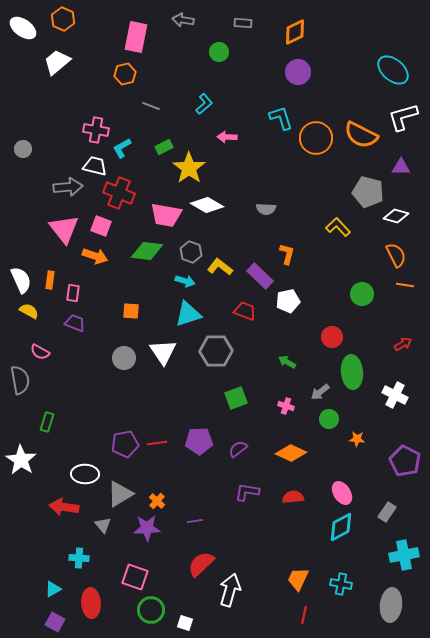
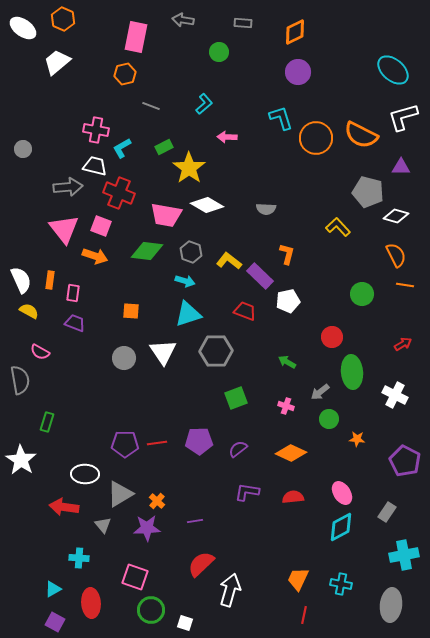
yellow L-shape at (220, 267): moved 9 px right, 6 px up
purple pentagon at (125, 444): rotated 12 degrees clockwise
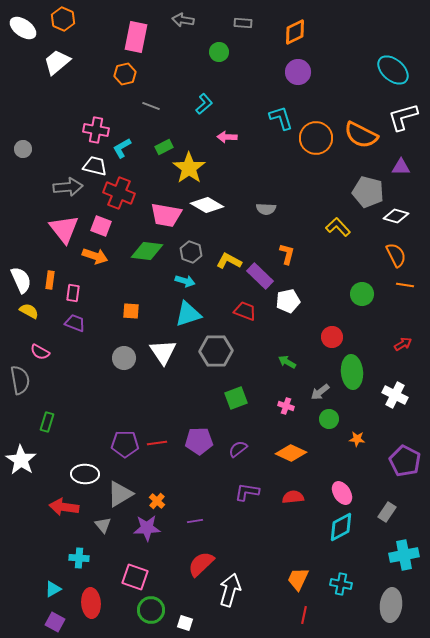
yellow L-shape at (229, 261): rotated 10 degrees counterclockwise
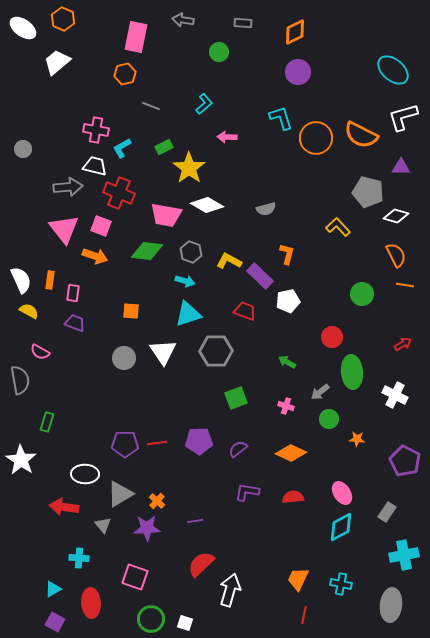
gray semicircle at (266, 209): rotated 18 degrees counterclockwise
green circle at (151, 610): moved 9 px down
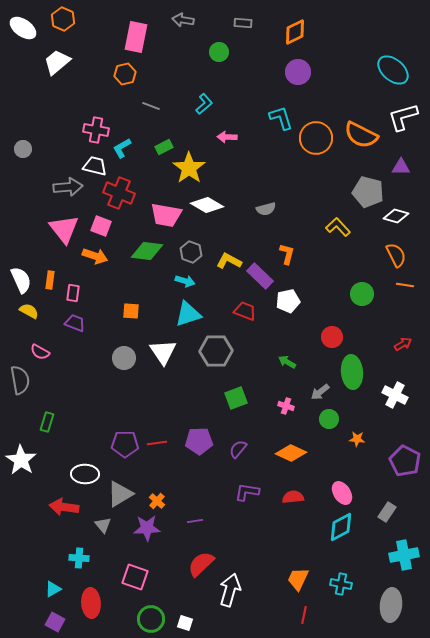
purple semicircle at (238, 449): rotated 12 degrees counterclockwise
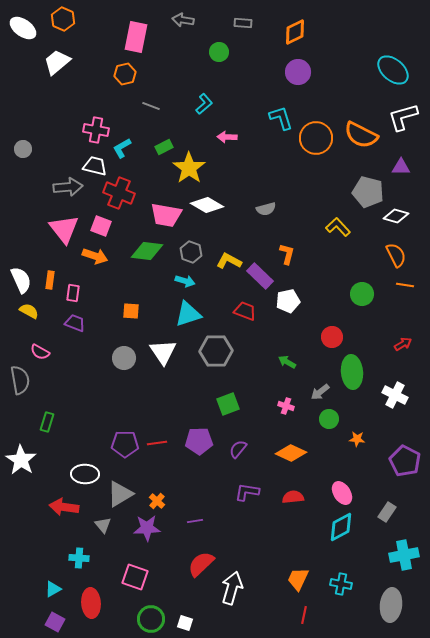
green square at (236, 398): moved 8 px left, 6 px down
white arrow at (230, 590): moved 2 px right, 2 px up
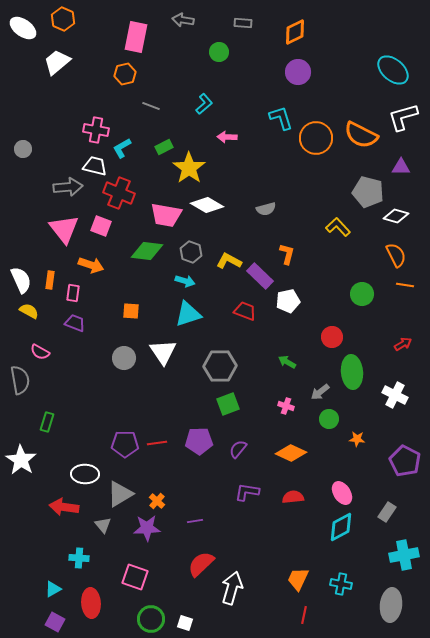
orange arrow at (95, 256): moved 4 px left, 9 px down
gray hexagon at (216, 351): moved 4 px right, 15 px down
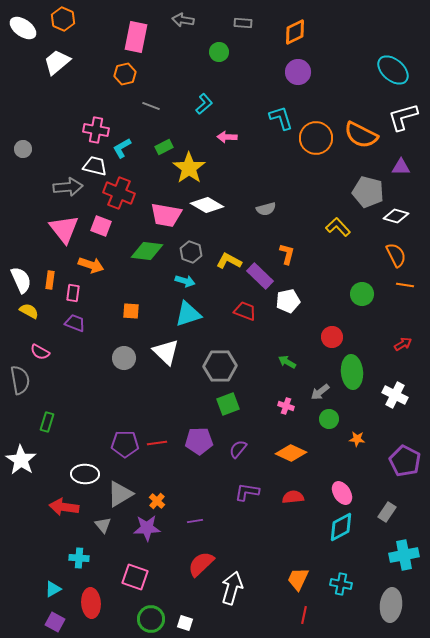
white triangle at (163, 352): moved 3 px right; rotated 12 degrees counterclockwise
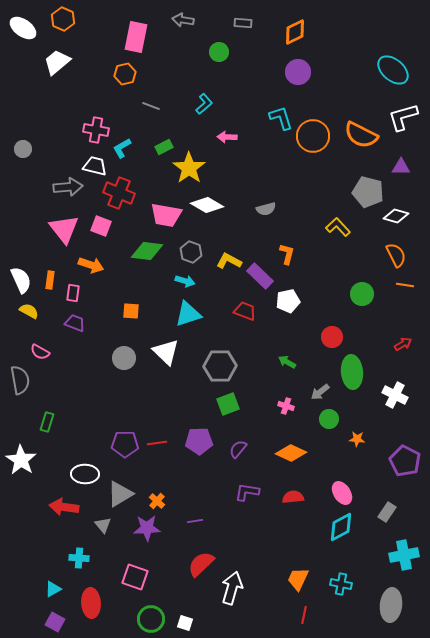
orange circle at (316, 138): moved 3 px left, 2 px up
